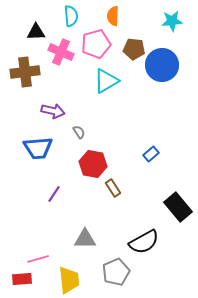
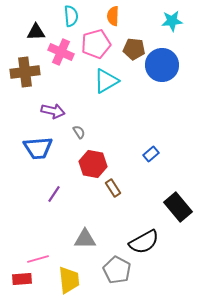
gray pentagon: moved 1 px right, 2 px up; rotated 20 degrees counterclockwise
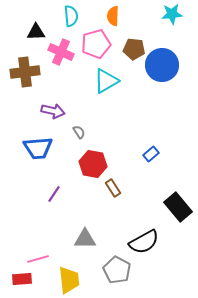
cyan star: moved 7 px up
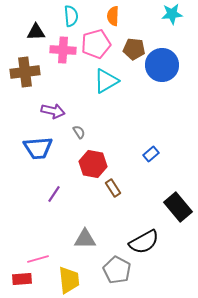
pink cross: moved 2 px right, 2 px up; rotated 20 degrees counterclockwise
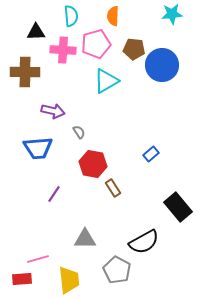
brown cross: rotated 8 degrees clockwise
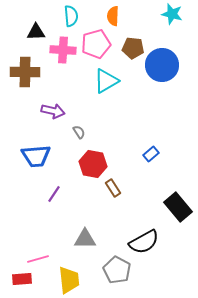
cyan star: rotated 20 degrees clockwise
brown pentagon: moved 1 px left, 1 px up
blue trapezoid: moved 2 px left, 8 px down
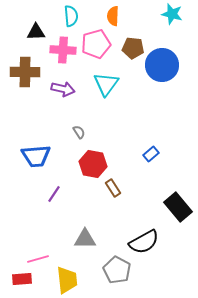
cyan triangle: moved 3 px down; rotated 24 degrees counterclockwise
purple arrow: moved 10 px right, 22 px up
yellow trapezoid: moved 2 px left
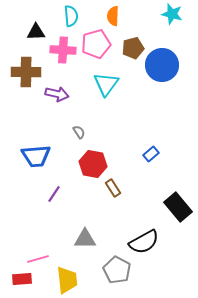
brown pentagon: rotated 20 degrees counterclockwise
brown cross: moved 1 px right
purple arrow: moved 6 px left, 5 px down
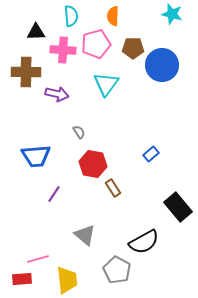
brown pentagon: rotated 15 degrees clockwise
gray triangle: moved 4 px up; rotated 40 degrees clockwise
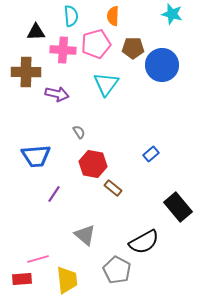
brown rectangle: rotated 18 degrees counterclockwise
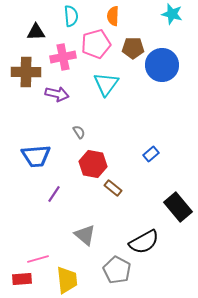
pink cross: moved 7 px down; rotated 15 degrees counterclockwise
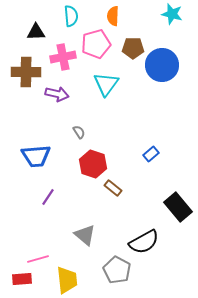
red hexagon: rotated 8 degrees clockwise
purple line: moved 6 px left, 3 px down
